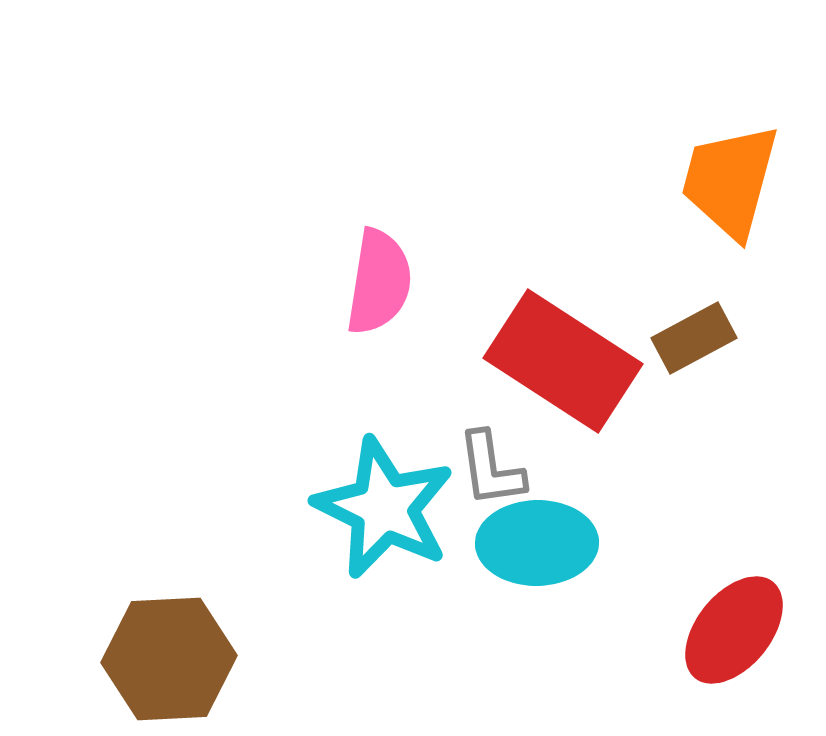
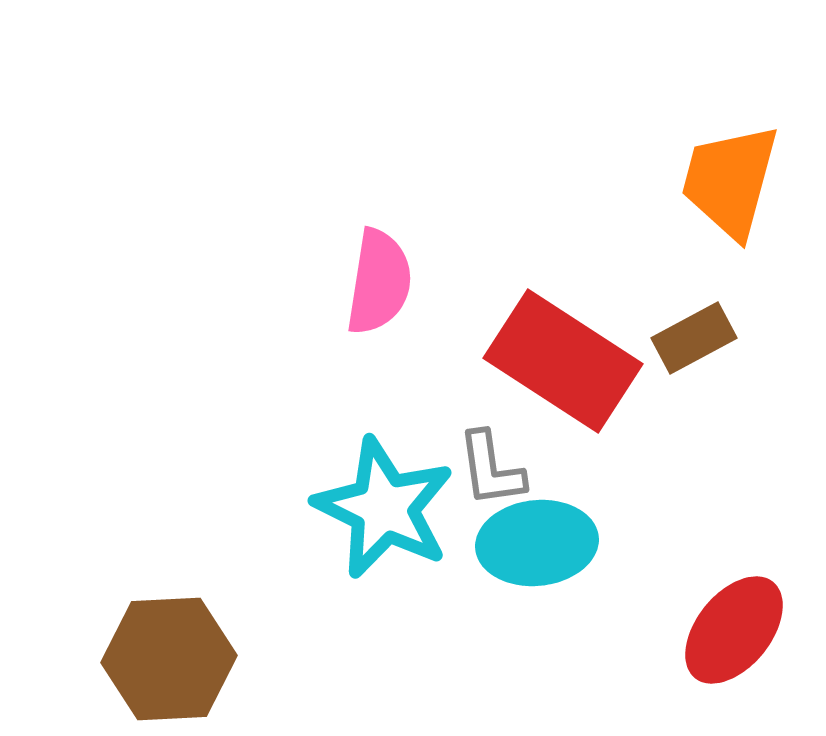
cyan ellipse: rotated 5 degrees counterclockwise
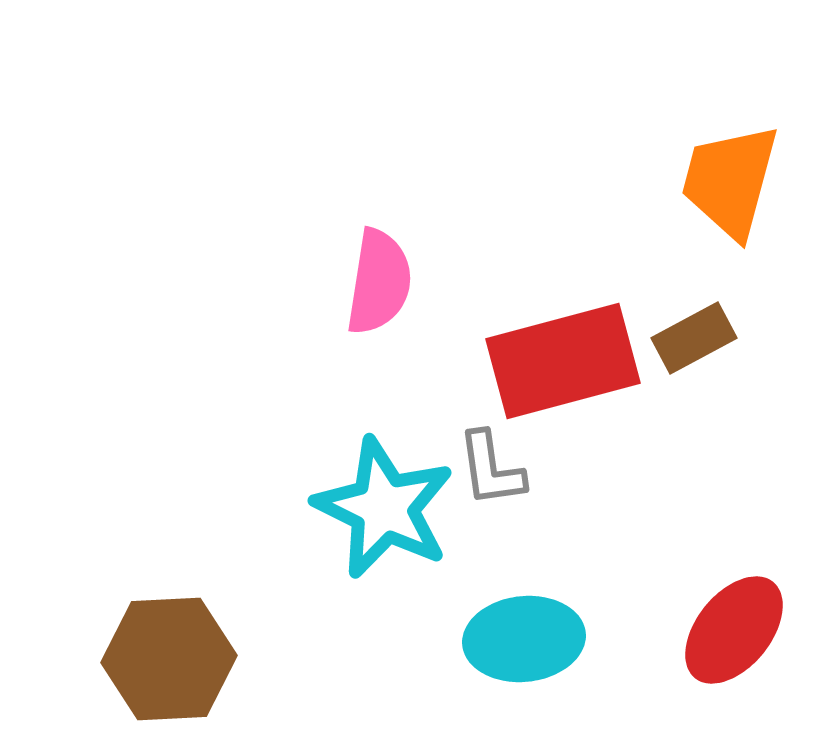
red rectangle: rotated 48 degrees counterclockwise
cyan ellipse: moved 13 px left, 96 px down
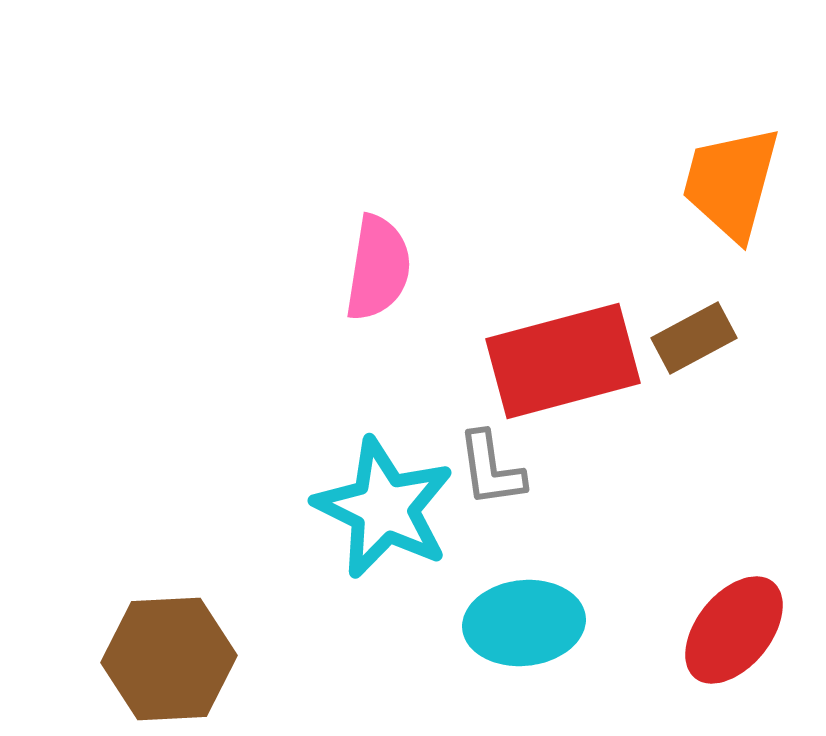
orange trapezoid: moved 1 px right, 2 px down
pink semicircle: moved 1 px left, 14 px up
cyan ellipse: moved 16 px up
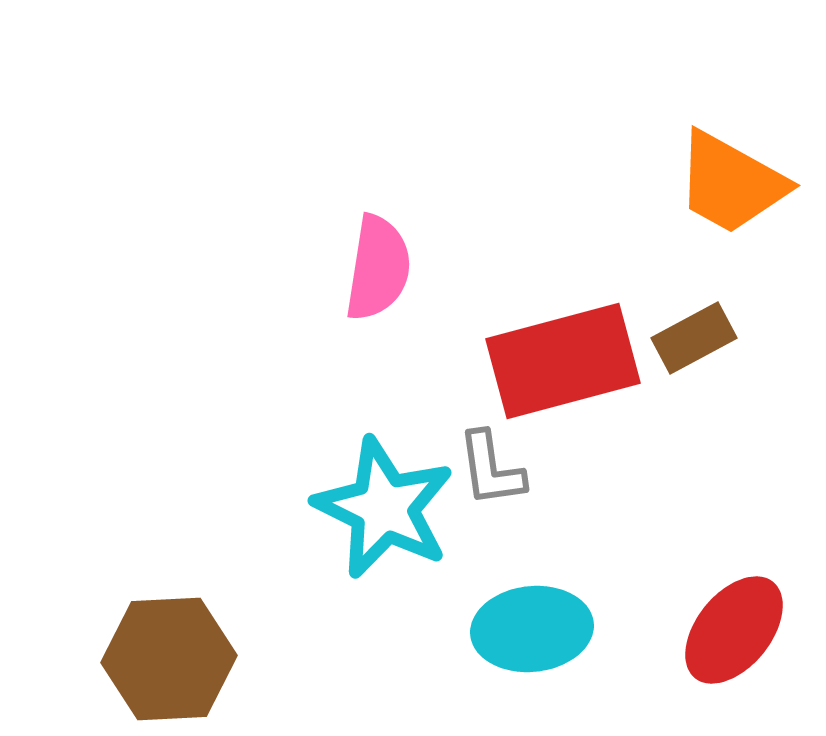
orange trapezoid: rotated 76 degrees counterclockwise
cyan ellipse: moved 8 px right, 6 px down
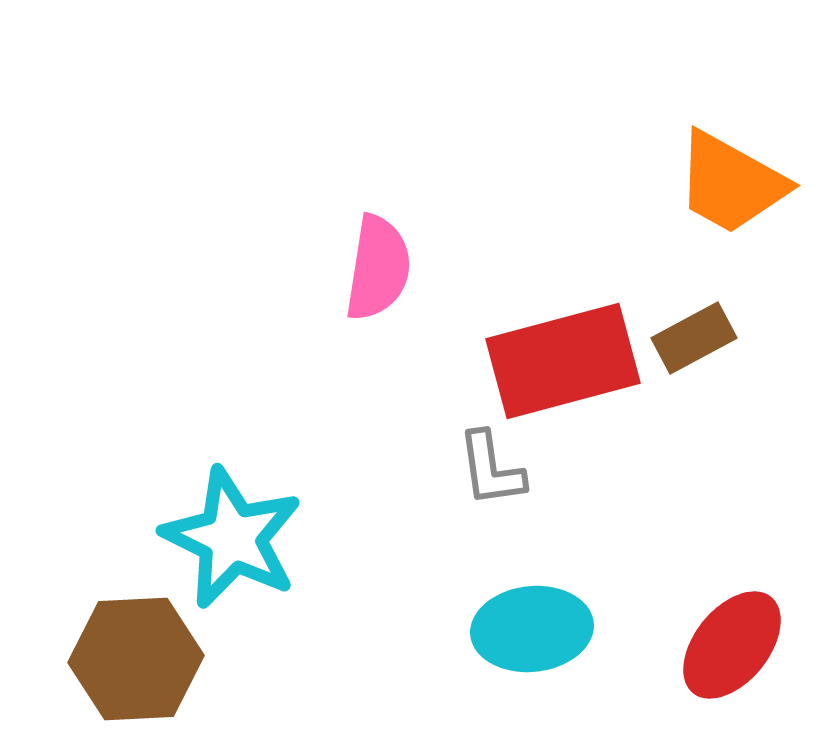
cyan star: moved 152 px left, 30 px down
red ellipse: moved 2 px left, 15 px down
brown hexagon: moved 33 px left
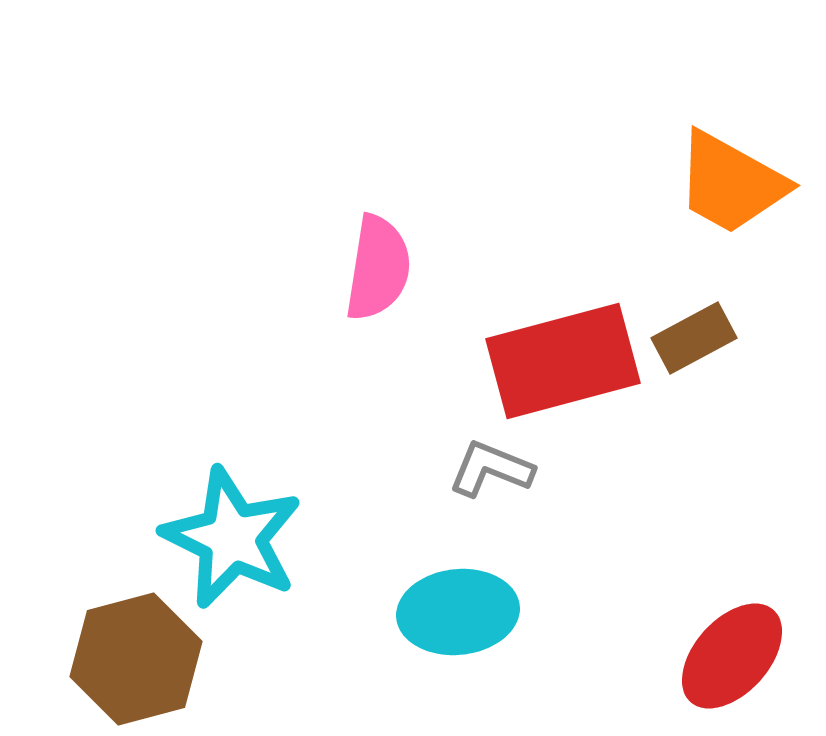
gray L-shape: rotated 120 degrees clockwise
cyan ellipse: moved 74 px left, 17 px up
red ellipse: moved 11 px down; rotated 3 degrees clockwise
brown hexagon: rotated 12 degrees counterclockwise
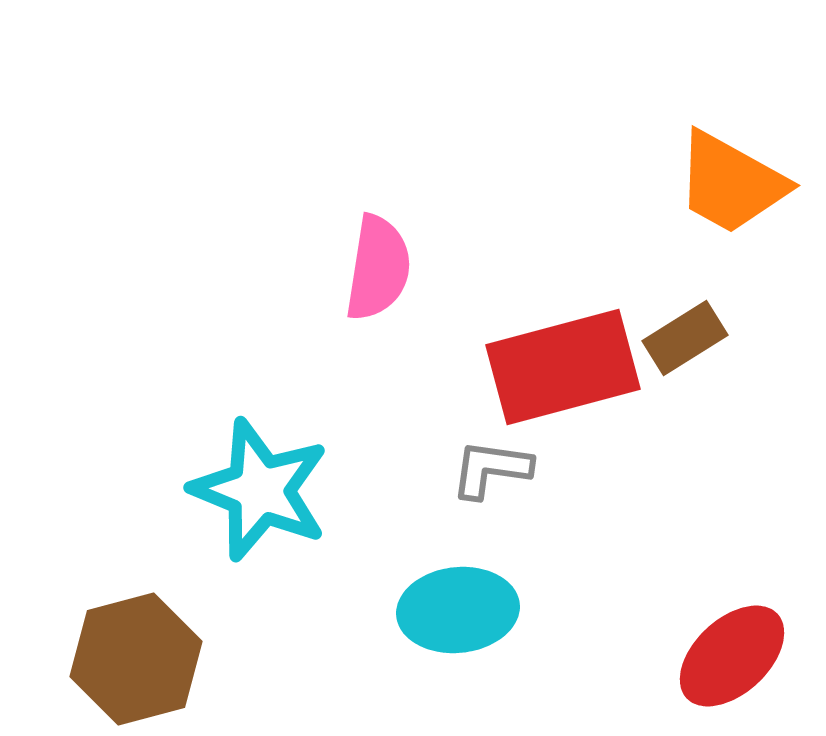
brown rectangle: moved 9 px left; rotated 4 degrees counterclockwise
red rectangle: moved 6 px down
gray L-shape: rotated 14 degrees counterclockwise
cyan star: moved 28 px right, 48 px up; rotated 4 degrees counterclockwise
cyan ellipse: moved 2 px up
red ellipse: rotated 5 degrees clockwise
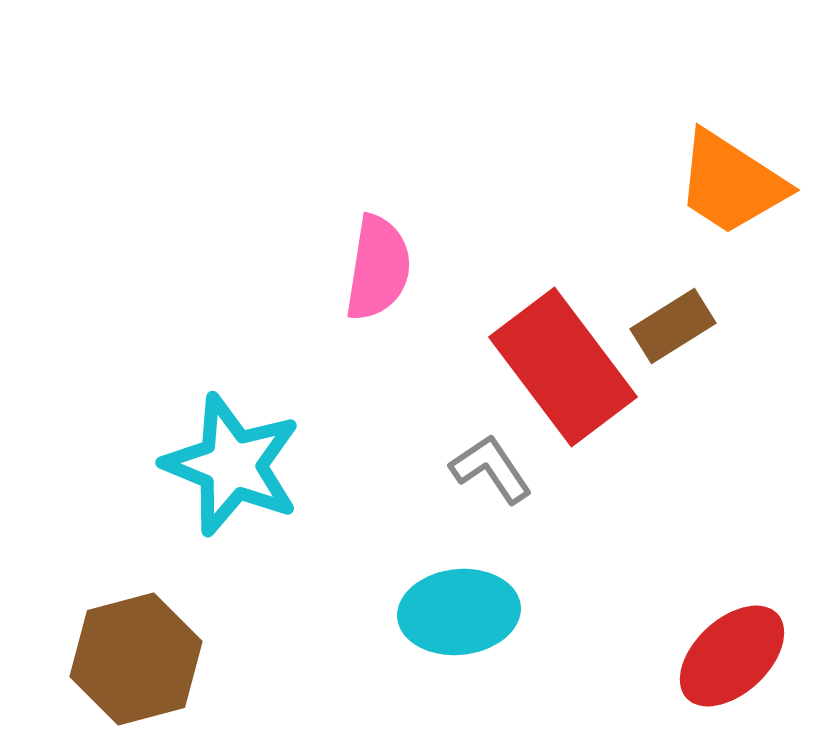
orange trapezoid: rotated 4 degrees clockwise
brown rectangle: moved 12 px left, 12 px up
red rectangle: rotated 68 degrees clockwise
gray L-shape: rotated 48 degrees clockwise
cyan star: moved 28 px left, 25 px up
cyan ellipse: moved 1 px right, 2 px down
